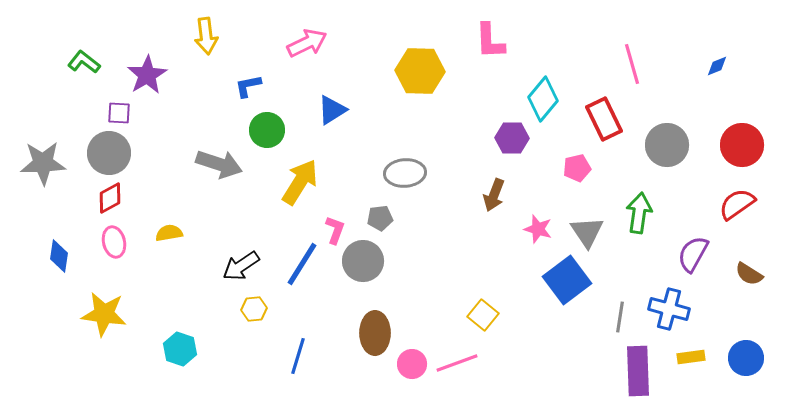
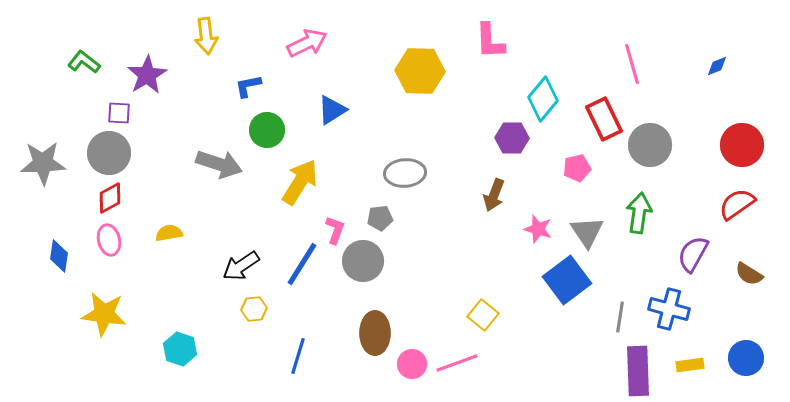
gray circle at (667, 145): moved 17 px left
pink ellipse at (114, 242): moved 5 px left, 2 px up
yellow rectangle at (691, 357): moved 1 px left, 8 px down
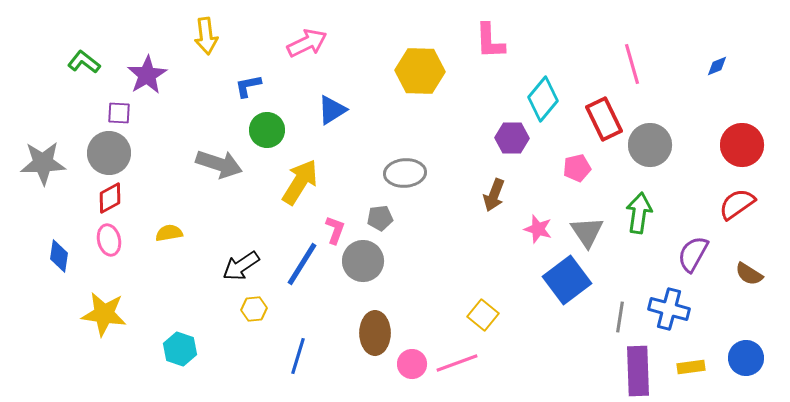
yellow rectangle at (690, 365): moved 1 px right, 2 px down
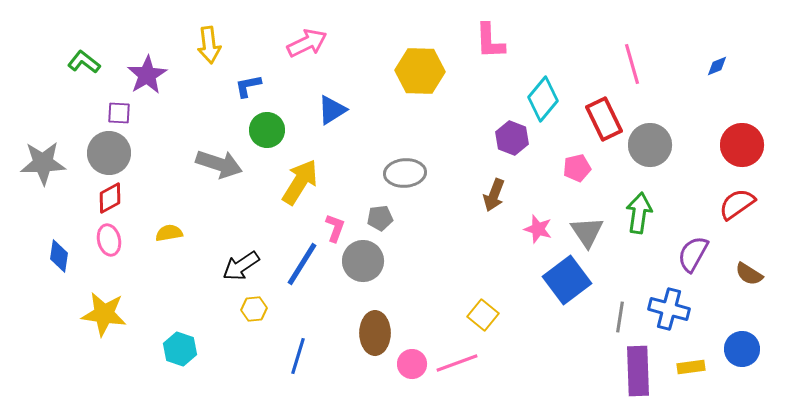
yellow arrow at (206, 36): moved 3 px right, 9 px down
purple hexagon at (512, 138): rotated 20 degrees clockwise
pink L-shape at (335, 230): moved 2 px up
blue circle at (746, 358): moved 4 px left, 9 px up
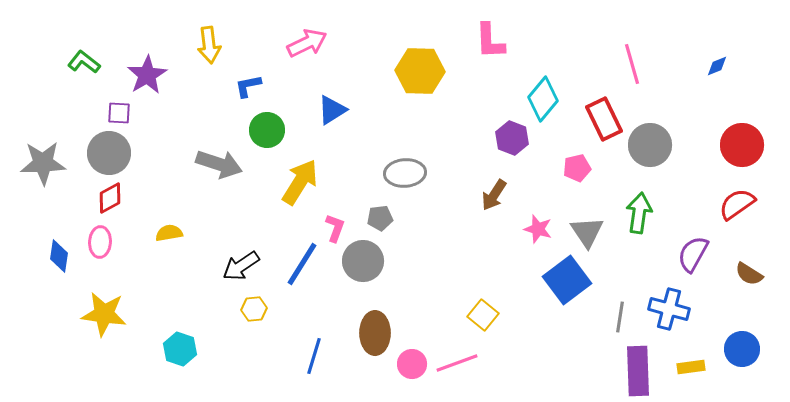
brown arrow at (494, 195): rotated 12 degrees clockwise
pink ellipse at (109, 240): moved 9 px left, 2 px down; rotated 16 degrees clockwise
blue line at (298, 356): moved 16 px right
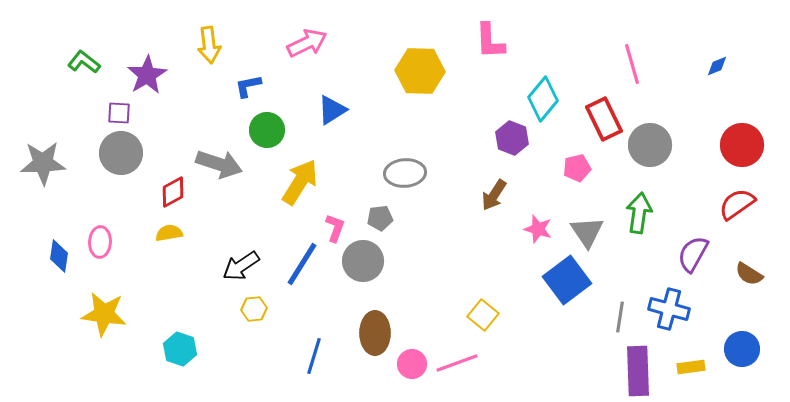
gray circle at (109, 153): moved 12 px right
red diamond at (110, 198): moved 63 px right, 6 px up
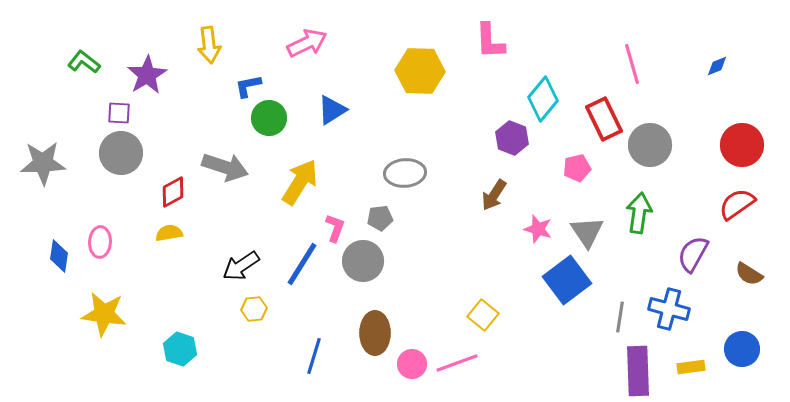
green circle at (267, 130): moved 2 px right, 12 px up
gray arrow at (219, 164): moved 6 px right, 3 px down
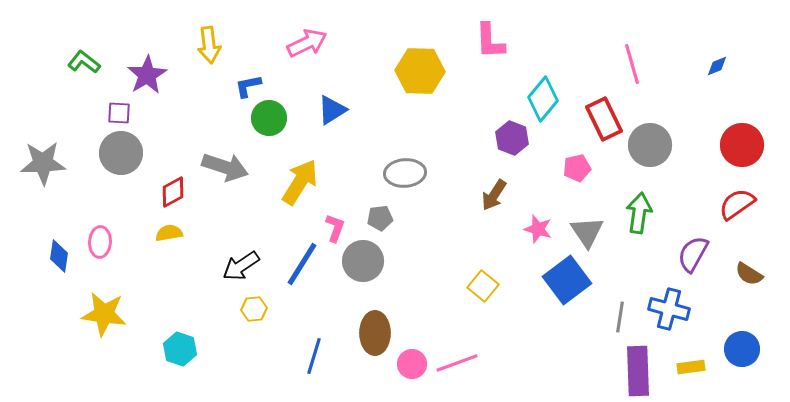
yellow square at (483, 315): moved 29 px up
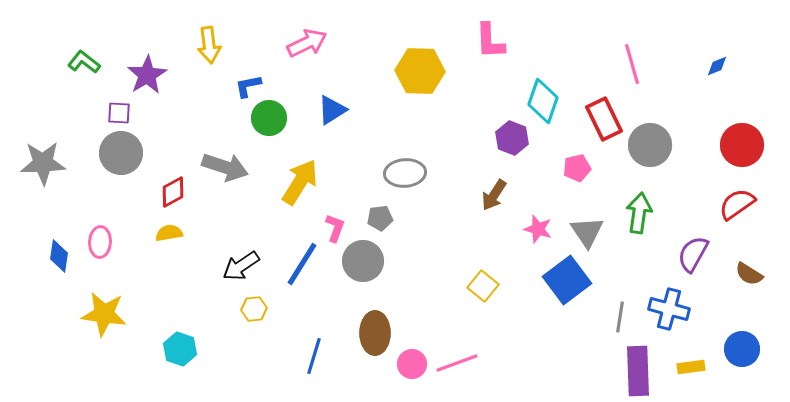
cyan diamond at (543, 99): moved 2 px down; rotated 21 degrees counterclockwise
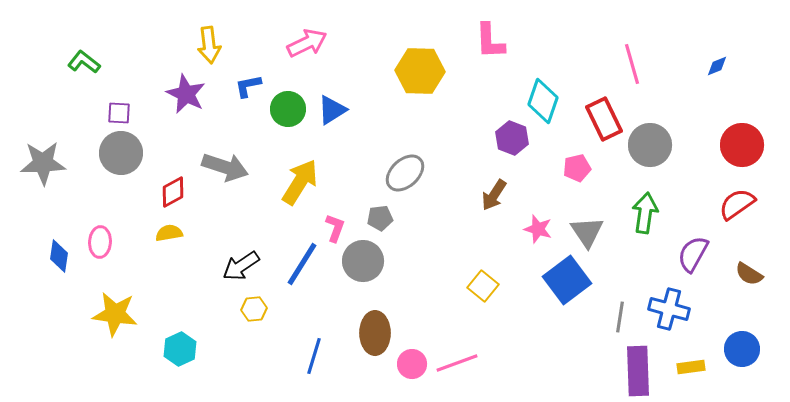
purple star at (147, 75): moved 39 px right, 19 px down; rotated 15 degrees counterclockwise
green circle at (269, 118): moved 19 px right, 9 px up
gray ellipse at (405, 173): rotated 39 degrees counterclockwise
green arrow at (639, 213): moved 6 px right
yellow star at (104, 314): moved 11 px right
cyan hexagon at (180, 349): rotated 16 degrees clockwise
